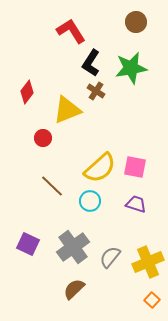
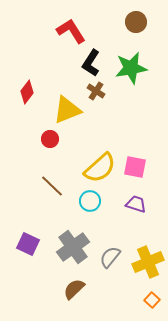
red circle: moved 7 px right, 1 px down
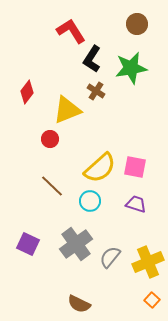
brown circle: moved 1 px right, 2 px down
black L-shape: moved 1 px right, 4 px up
gray cross: moved 3 px right, 3 px up
brown semicircle: moved 5 px right, 15 px down; rotated 110 degrees counterclockwise
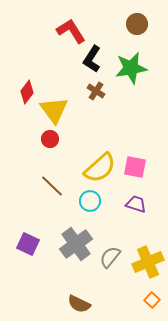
yellow triangle: moved 13 px left; rotated 44 degrees counterclockwise
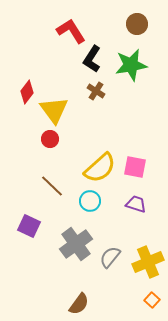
green star: moved 3 px up
purple square: moved 1 px right, 18 px up
brown semicircle: rotated 80 degrees counterclockwise
